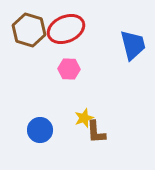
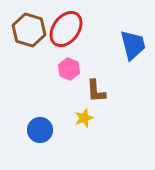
red ellipse: rotated 30 degrees counterclockwise
pink hexagon: rotated 20 degrees clockwise
brown L-shape: moved 41 px up
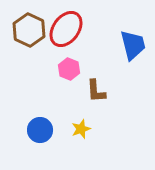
brown hexagon: rotated 8 degrees clockwise
yellow star: moved 3 px left, 11 px down
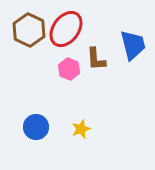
brown L-shape: moved 32 px up
blue circle: moved 4 px left, 3 px up
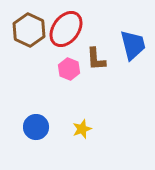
yellow star: moved 1 px right
